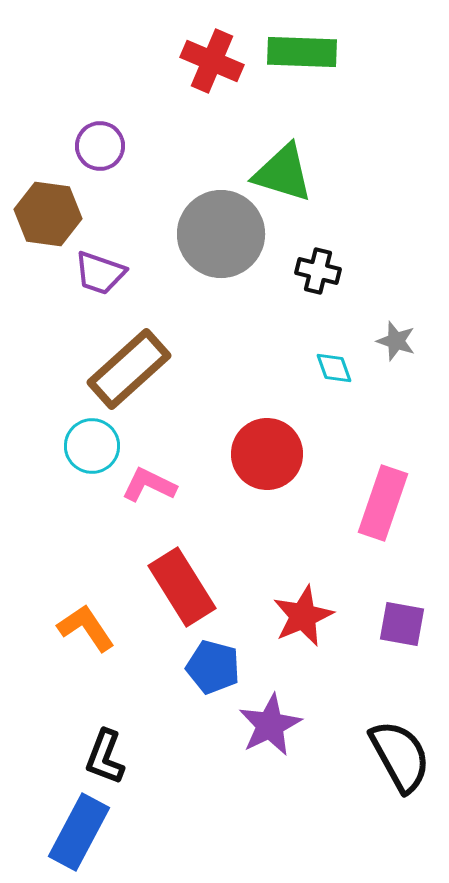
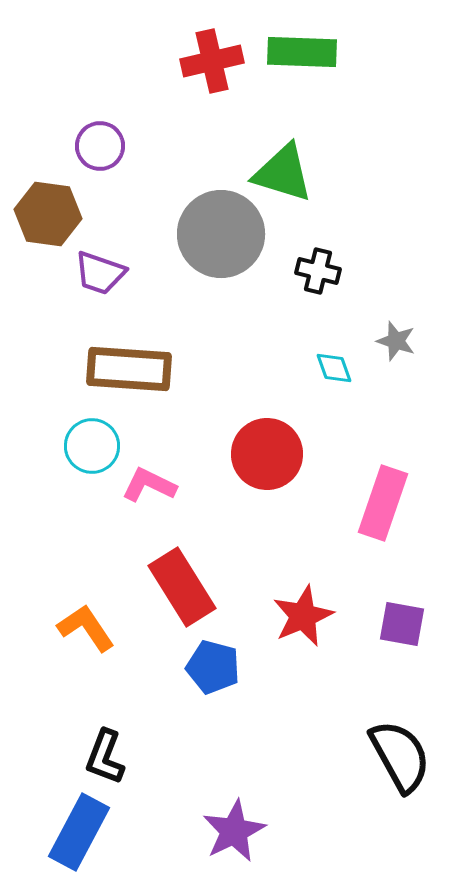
red cross: rotated 36 degrees counterclockwise
brown rectangle: rotated 46 degrees clockwise
purple star: moved 36 px left, 106 px down
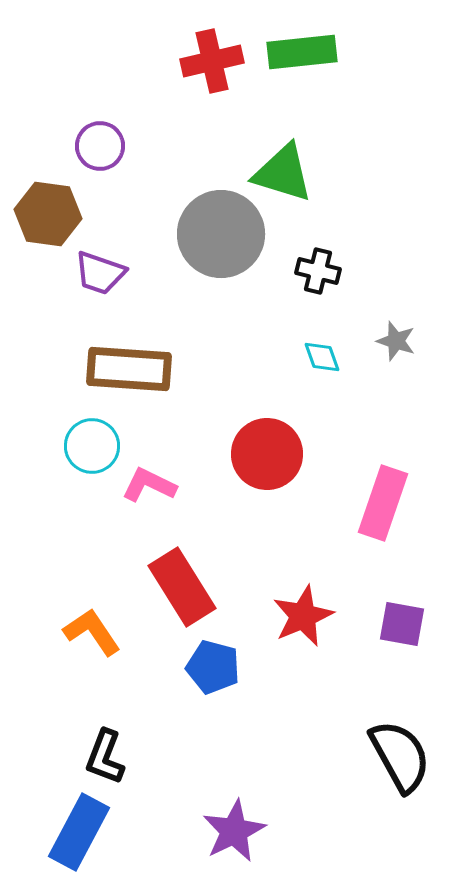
green rectangle: rotated 8 degrees counterclockwise
cyan diamond: moved 12 px left, 11 px up
orange L-shape: moved 6 px right, 4 px down
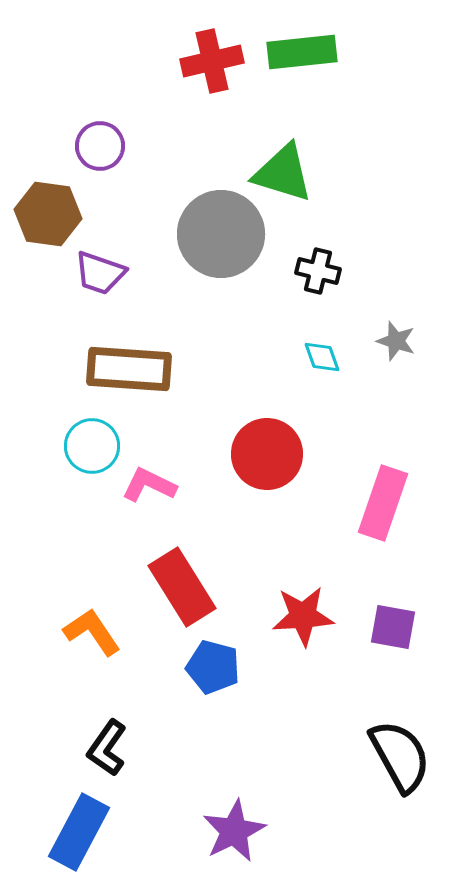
red star: rotated 20 degrees clockwise
purple square: moved 9 px left, 3 px down
black L-shape: moved 2 px right, 9 px up; rotated 14 degrees clockwise
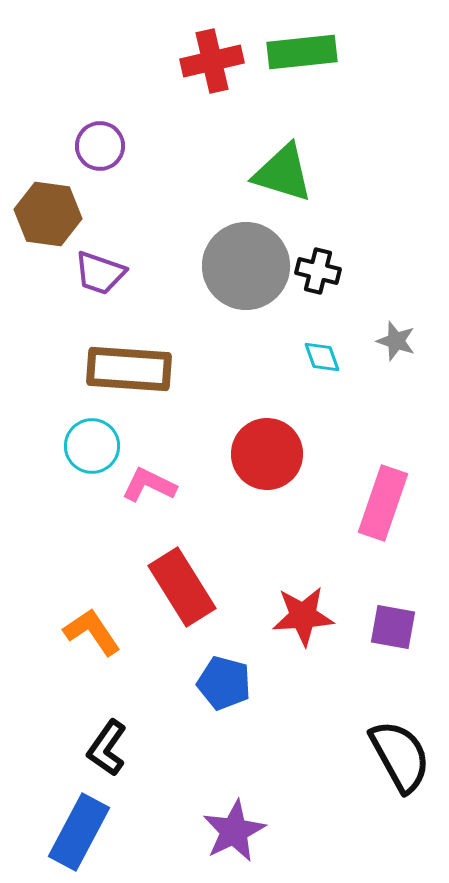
gray circle: moved 25 px right, 32 px down
blue pentagon: moved 11 px right, 16 px down
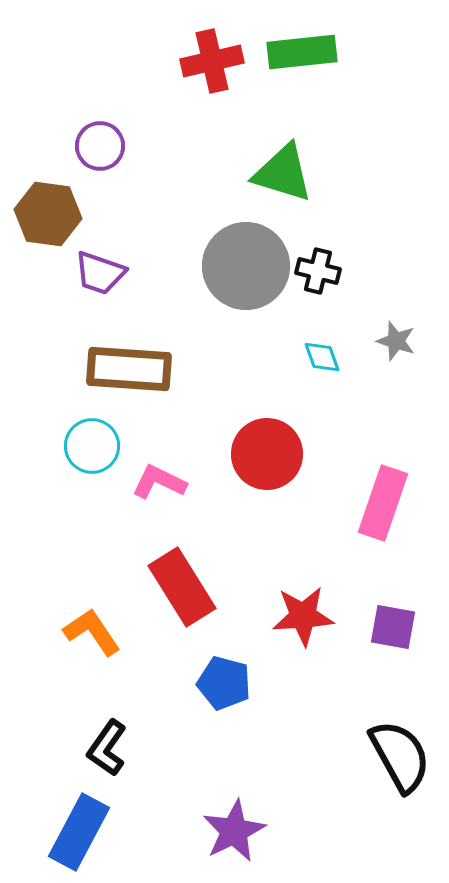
pink L-shape: moved 10 px right, 3 px up
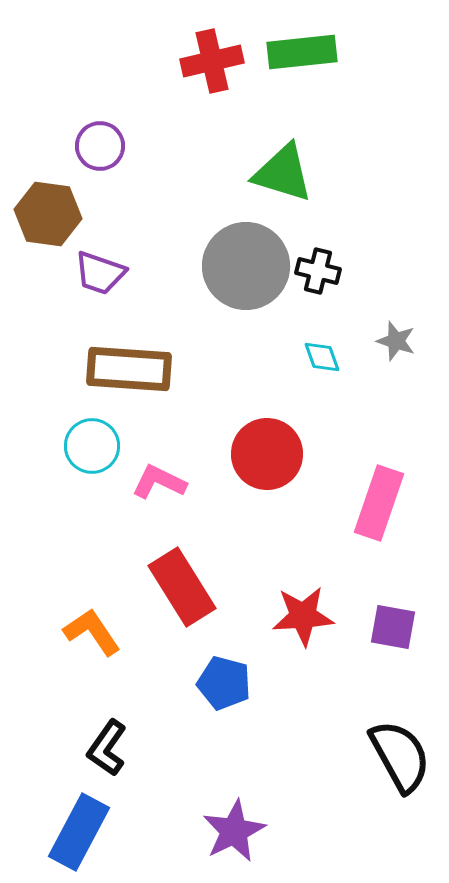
pink rectangle: moved 4 px left
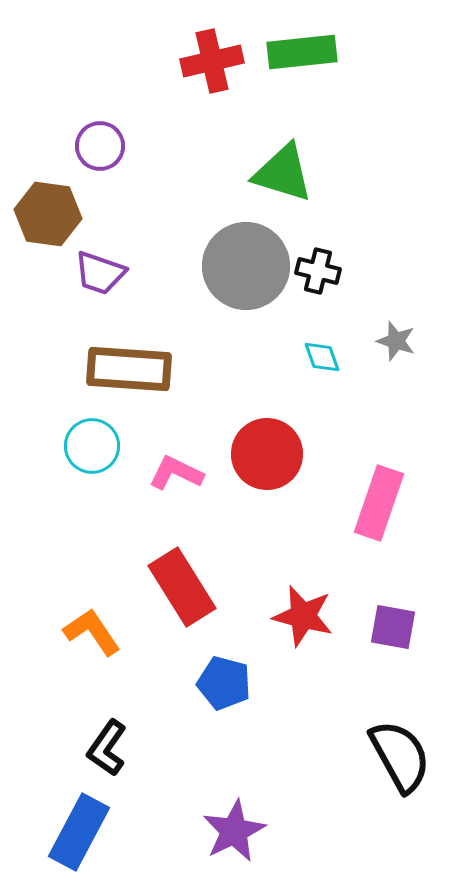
pink L-shape: moved 17 px right, 9 px up
red star: rotated 18 degrees clockwise
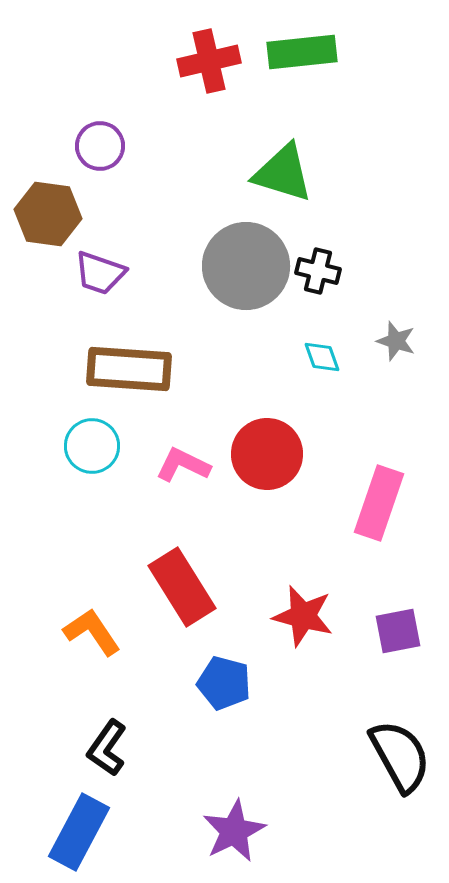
red cross: moved 3 px left
pink L-shape: moved 7 px right, 8 px up
purple square: moved 5 px right, 4 px down; rotated 21 degrees counterclockwise
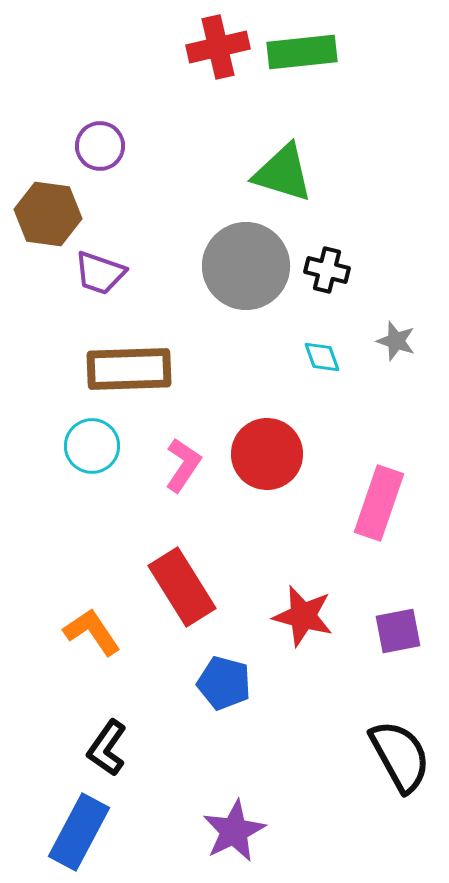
red cross: moved 9 px right, 14 px up
black cross: moved 9 px right, 1 px up
brown rectangle: rotated 6 degrees counterclockwise
pink L-shape: rotated 98 degrees clockwise
